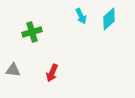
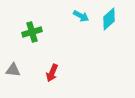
cyan arrow: rotated 35 degrees counterclockwise
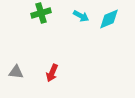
cyan diamond: rotated 20 degrees clockwise
green cross: moved 9 px right, 19 px up
gray triangle: moved 3 px right, 2 px down
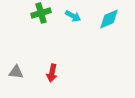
cyan arrow: moved 8 px left
red arrow: rotated 12 degrees counterclockwise
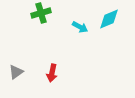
cyan arrow: moved 7 px right, 11 px down
gray triangle: rotated 42 degrees counterclockwise
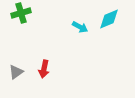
green cross: moved 20 px left
red arrow: moved 8 px left, 4 px up
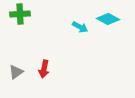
green cross: moved 1 px left, 1 px down; rotated 12 degrees clockwise
cyan diamond: moved 1 px left; rotated 50 degrees clockwise
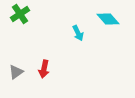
green cross: rotated 30 degrees counterclockwise
cyan diamond: rotated 20 degrees clockwise
cyan arrow: moved 2 px left, 6 px down; rotated 35 degrees clockwise
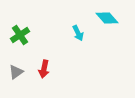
green cross: moved 21 px down
cyan diamond: moved 1 px left, 1 px up
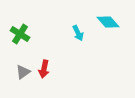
cyan diamond: moved 1 px right, 4 px down
green cross: moved 1 px up; rotated 24 degrees counterclockwise
gray triangle: moved 7 px right
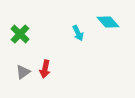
green cross: rotated 12 degrees clockwise
red arrow: moved 1 px right
